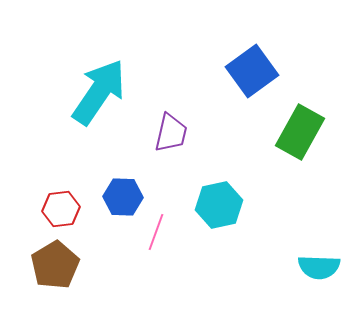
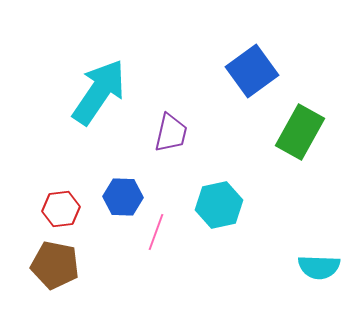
brown pentagon: rotated 30 degrees counterclockwise
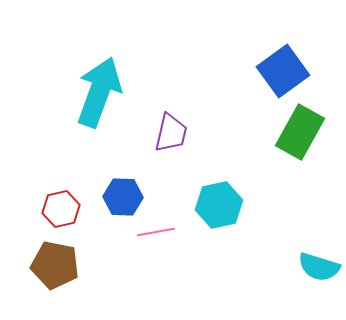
blue square: moved 31 px right
cyan arrow: rotated 14 degrees counterclockwise
red hexagon: rotated 6 degrees counterclockwise
pink line: rotated 60 degrees clockwise
cyan semicircle: rotated 15 degrees clockwise
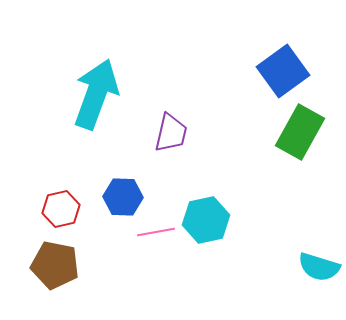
cyan arrow: moved 3 px left, 2 px down
cyan hexagon: moved 13 px left, 15 px down
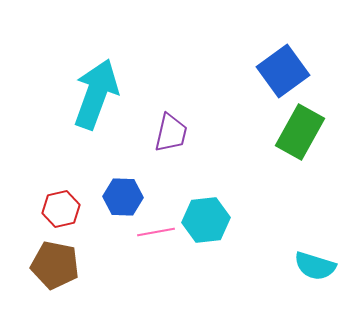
cyan hexagon: rotated 6 degrees clockwise
cyan semicircle: moved 4 px left, 1 px up
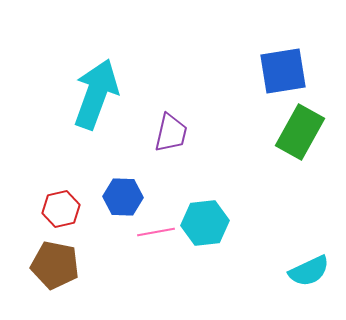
blue square: rotated 27 degrees clockwise
cyan hexagon: moved 1 px left, 3 px down
cyan semicircle: moved 6 px left, 5 px down; rotated 42 degrees counterclockwise
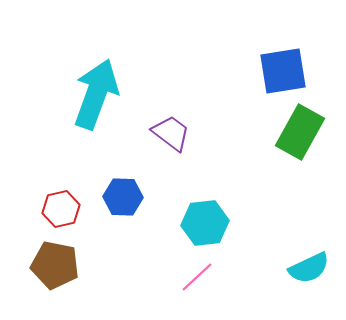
purple trapezoid: rotated 66 degrees counterclockwise
pink line: moved 41 px right, 45 px down; rotated 33 degrees counterclockwise
cyan semicircle: moved 3 px up
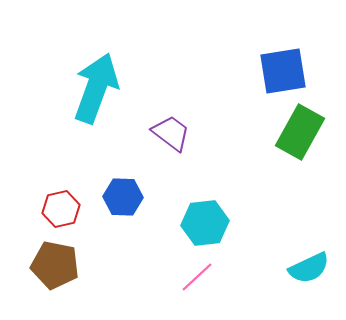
cyan arrow: moved 6 px up
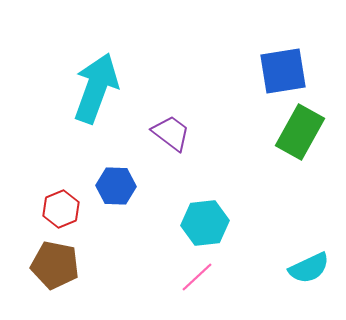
blue hexagon: moved 7 px left, 11 px up
red hexagon: rotated 9 degrees counterclockwise
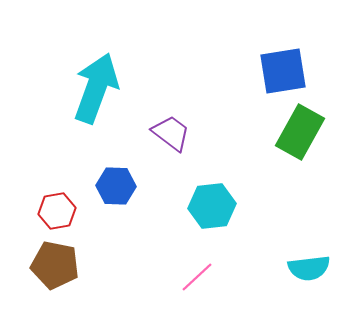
red hexagon: moved 4 px left, 2 px down; rotated 12 degrees clockwise
cyan hexagon: moved 7 px right, 17 px up
cyan semicircle: rotated 18 degrees clockwise
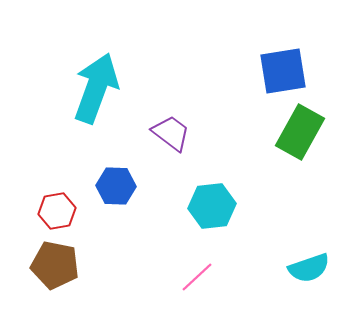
cyan semicircle: rotated 12 degrees counterclockwise
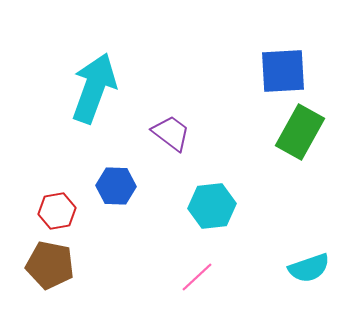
blue square: rotated 6 degrees clockwise
cyan arrow: moved 2 px left
brown pentagon: moved 5 px left
